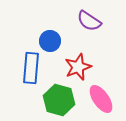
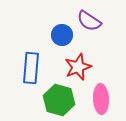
blue circle: moved 12 px right, 6 px up
pink ellipse: rotated 32 degrees clockwise
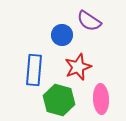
blue rectangle: moved 3 px right, 2 px down
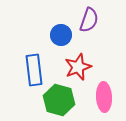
purple semicircle: moved 1 px up; rotated 105 degrees counterclockwise
blue circle: moved 1 px left
blue rectangle: rotated 12 degrees counterclockwise
pink ellipse: moved 3 px right, 2 px up
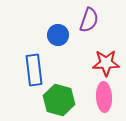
blue circle: moved 3 px left
red star: moved 28 px right, 4 px up; rotated 20 degrees clockwise
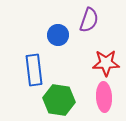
green hexagon: rotated 8 degrees counterclockwise
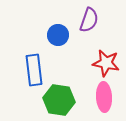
red star: rotated 12 degrees clockwise
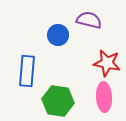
purple semicircle: rotated 95 degrees counterclockwise
red star: moved 1 px right
blue rectangle: moved 7 px left, 1 px down; rotated 12 degrees clockwise
green hexagon: moved 1 px left, 1 px down
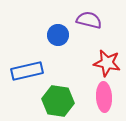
blue rectangle: rotated 72 degrees clockwise
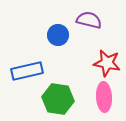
green hexagon: moved 2 px up
